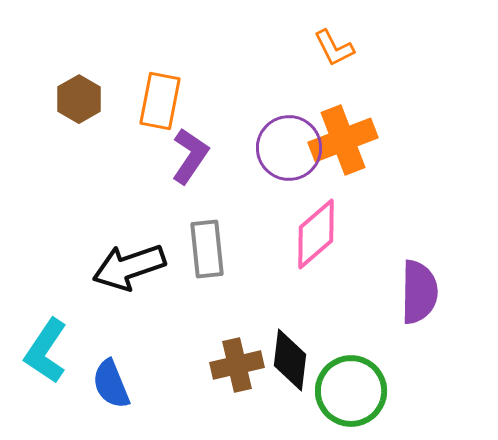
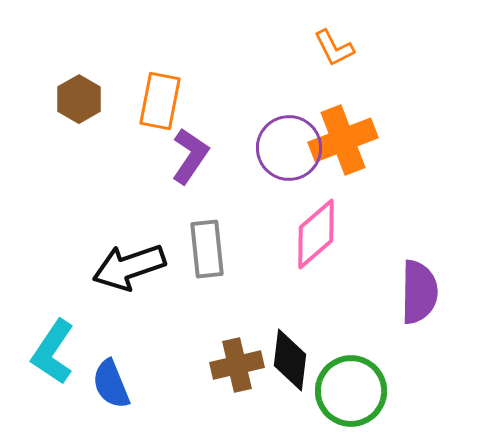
cyan L-shape: moved 7 px right, 1 px down
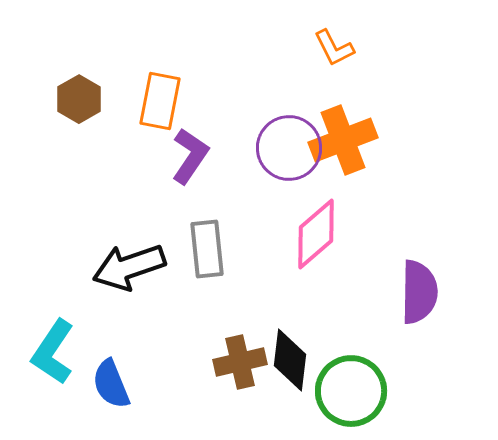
brown cross: moved 3 px right, 3 px up
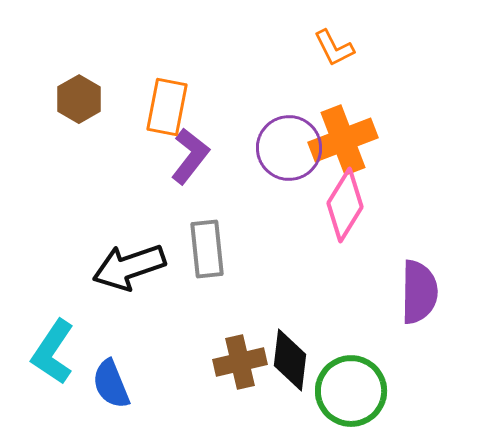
orange rectangle: moved 7 px right, 6 px down
purple L-shape: rotated 4 degrees clockwise
pink diamond: moved 29 px right, 29 px up; rotated 18 degrees counterclockwise
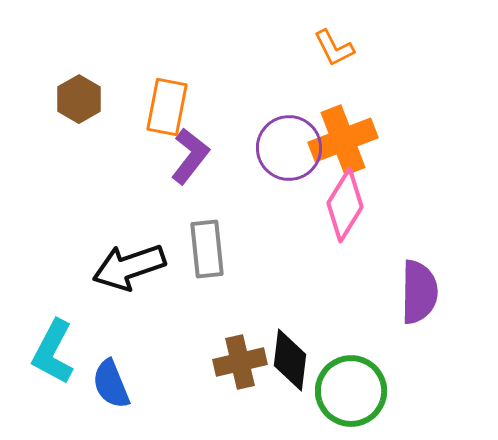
cyan L-shape: rotated 6 degrees counterclockwise
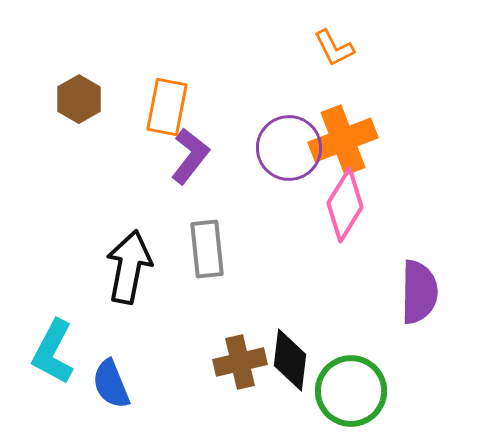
black arrow: rotated 120 degrees clockwise
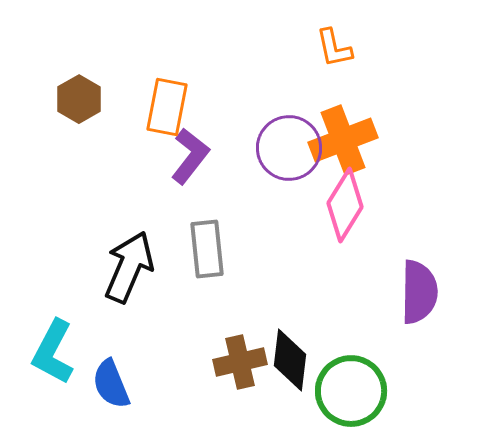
orange L-shape: rotated 15 degrees clockwise
black arrow: rotated 12 degrees clockwise
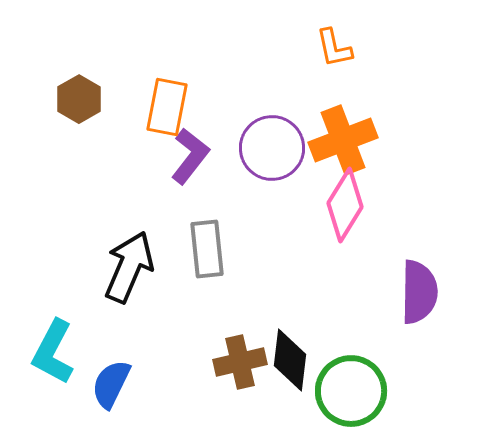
purple circle: moved 17 px left
blue semicircle: rotated 48 degrees clockwise
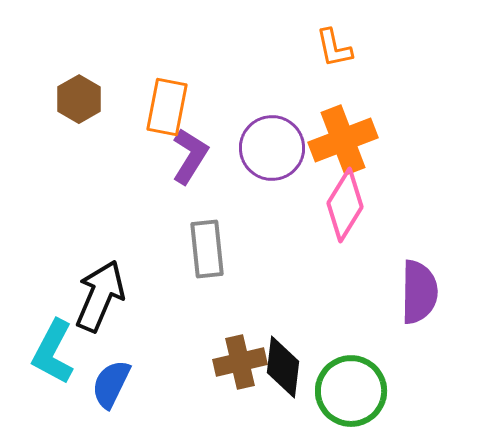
purple L-shape: rotated 6 degrees counterclockwise
black arrow: moved 29 px left, 29 px down
black diamond: moved 7 px left, 7 px down
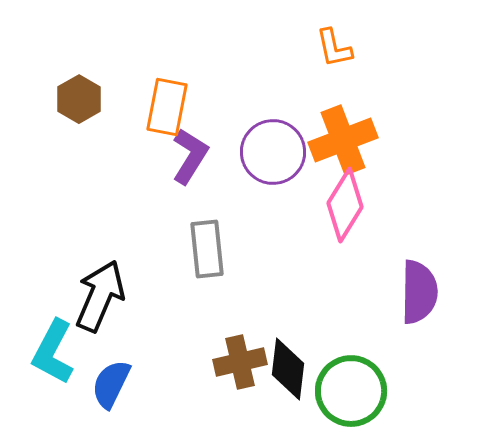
purple circle: moved 1 px right, 4 px down
black diamond: moved 5 px right, 2 px down
